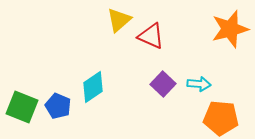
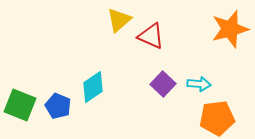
green square: moved 2 px left, 2 px up
orange pentagon: moved 4 px left; rotated 12 degrees counterclockwise
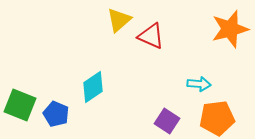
purple square: moved 4 px right, 37 px down; rotated 10 degrees counterclockwise
blue pentagon: moved 2 px left, 8 px down
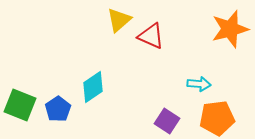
blue pentagon: moved 2 px right, 5 px up; rotated 15 degrees clockwise
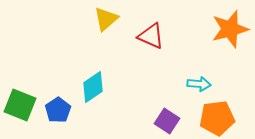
yellow triangle: moved 13 px left, 1 px up
blue pentagon: moved 1 px down
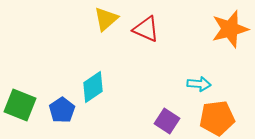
red triangle: moved 5 px left, 7 px up
blue pentagon: moved 4 px right
